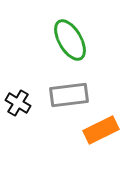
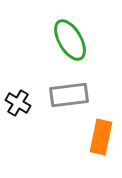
orange rectangle: moved 7 px down; rotated 52 degrees counterclockwise
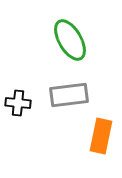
black cross: rotated 25 degrees counterclockwise
orange rectangle: moved 1 px up
